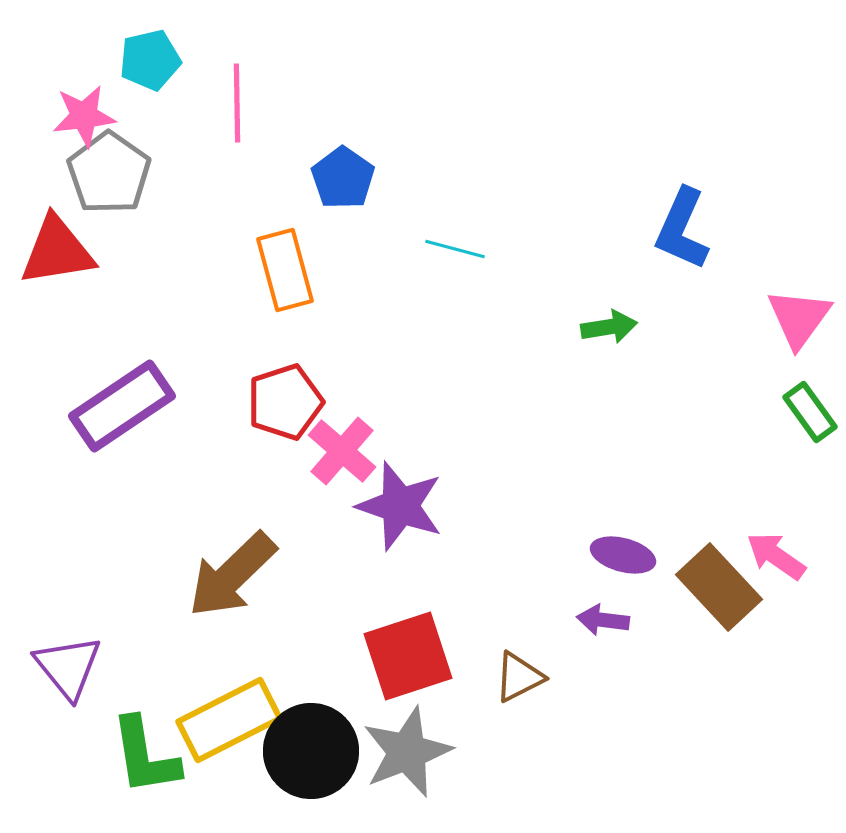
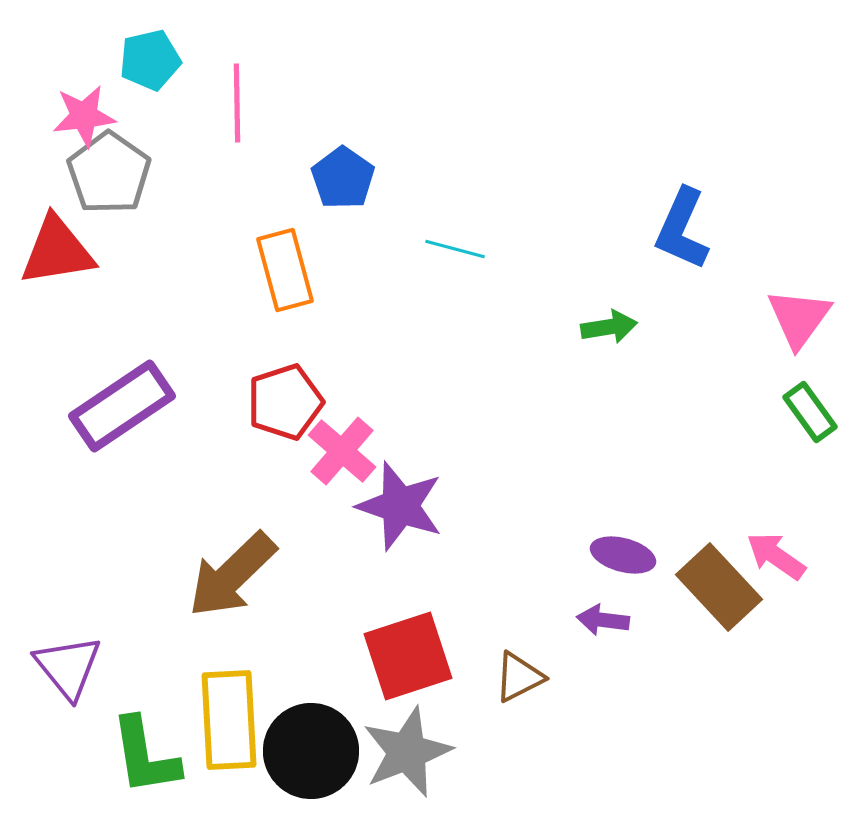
yellow rectangle: rotated 66 degrees counterclockwise
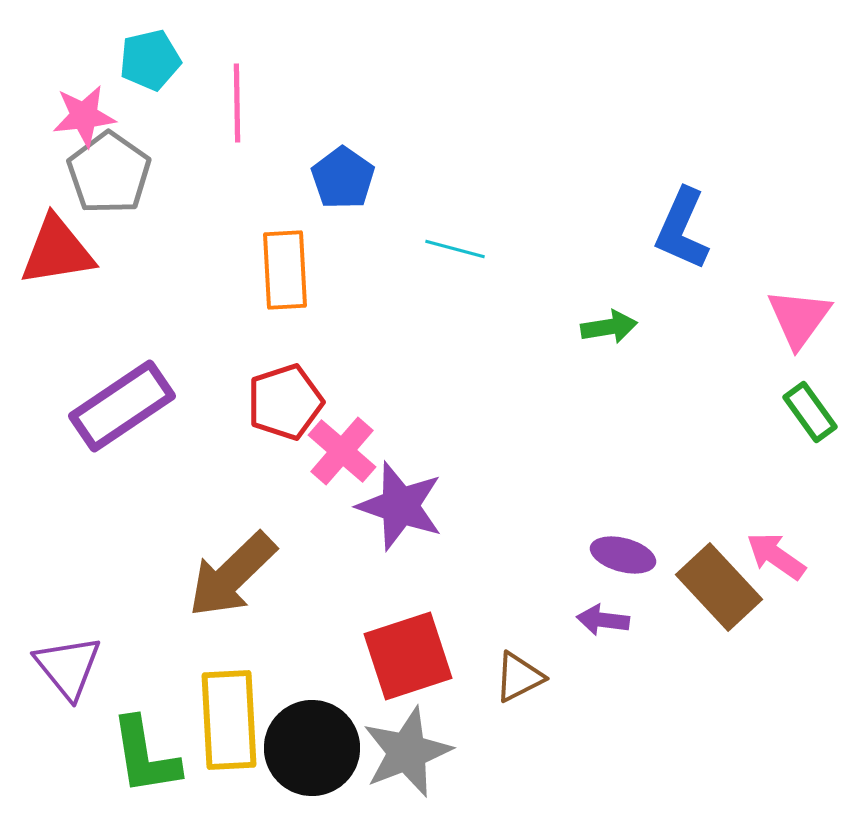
orange rectangle: rotated 12 degrees clockwise
black circle: moved 1 px right, 3 px up
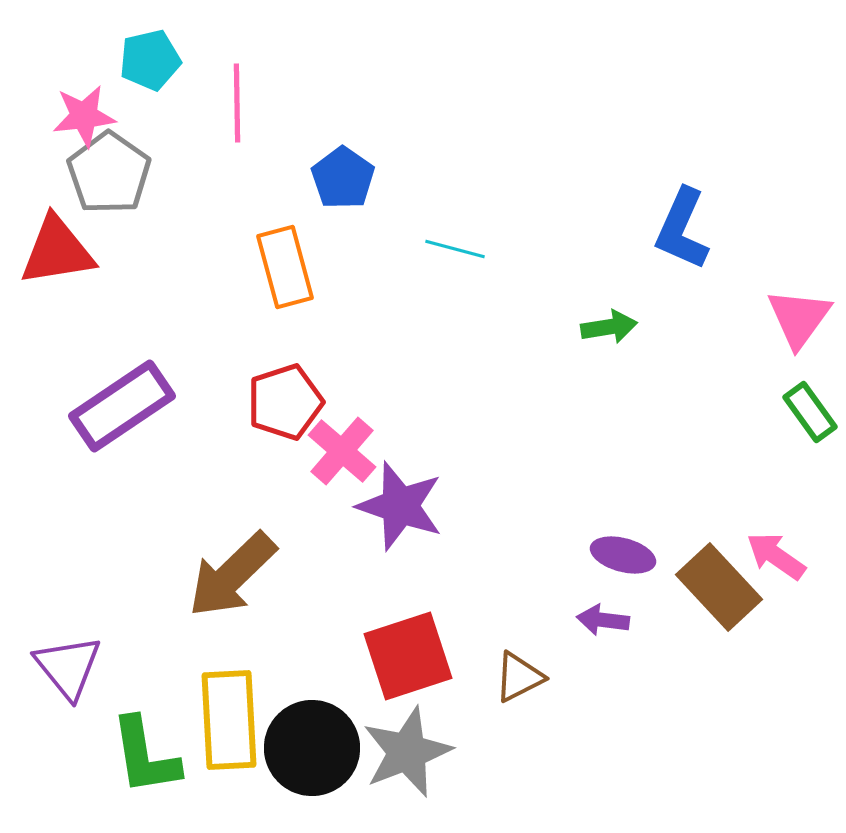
orange rectangle: moved 3 px up; rotated 12 degrees counterclockwise
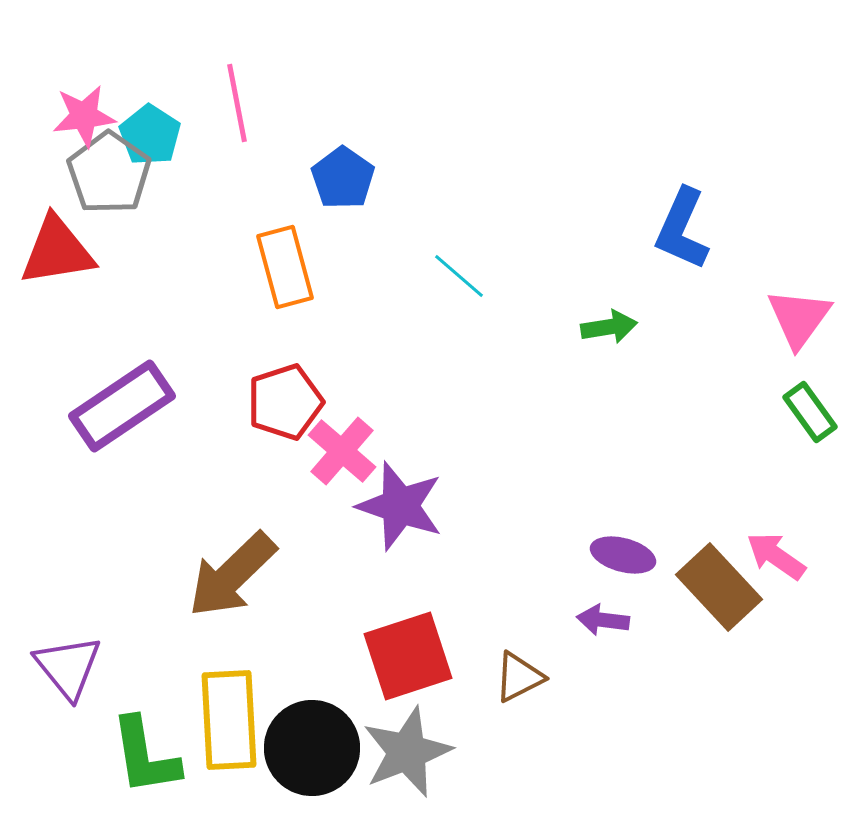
cyan pentagon: moved 75 px down; rotated 26 degrees counterclockwise
pink line: rotated 10 degrees counterclockwise
cyan line: moved 4 px right, 27 px down; rotated 26 degrees clockwise
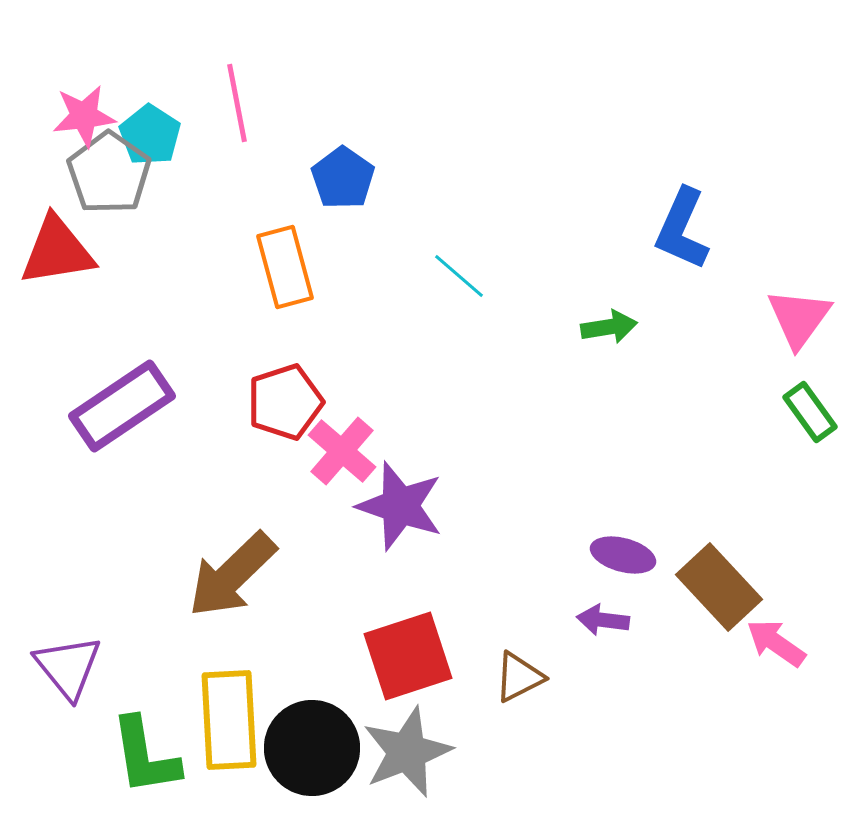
pink arrow: moved 87 px down
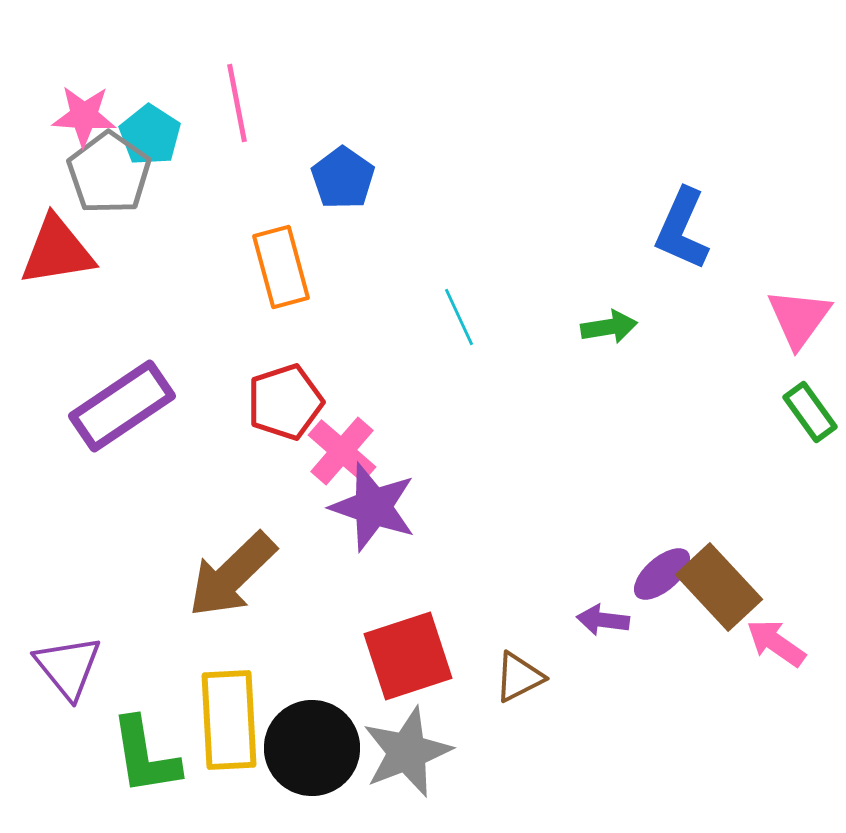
pink star: rotated 10 degrees clockwise
orange rectangle: moved 4 px left
cyan line: moved 41 px down; rotated 24 degrees clockwise
purple star: moved 27 px left, 1 px down
purple ellipse: moved 39 px right, 19 px down; rotated 56 degrees counterclockwise
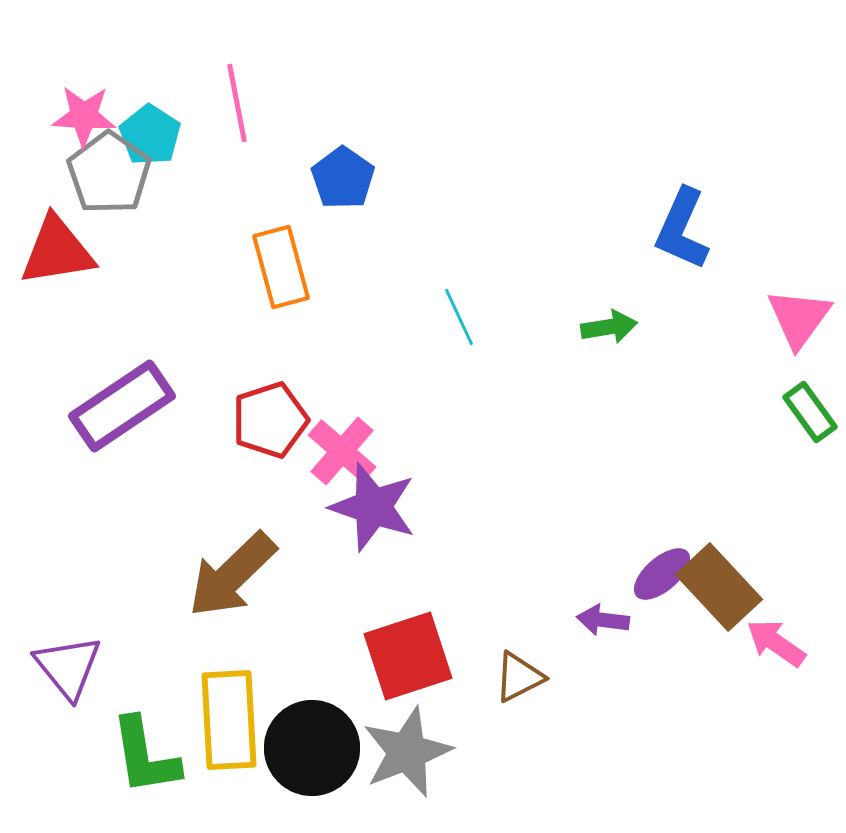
red pentagon: moved 15 px left, 18 px down
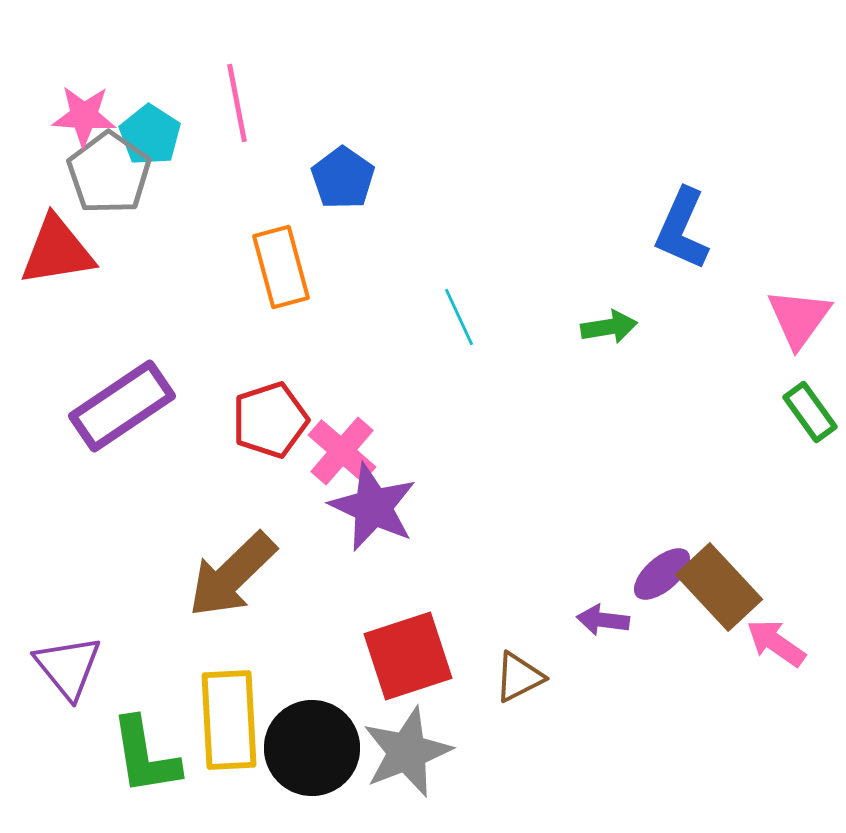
purple star: rotated 6 degrees clockwise
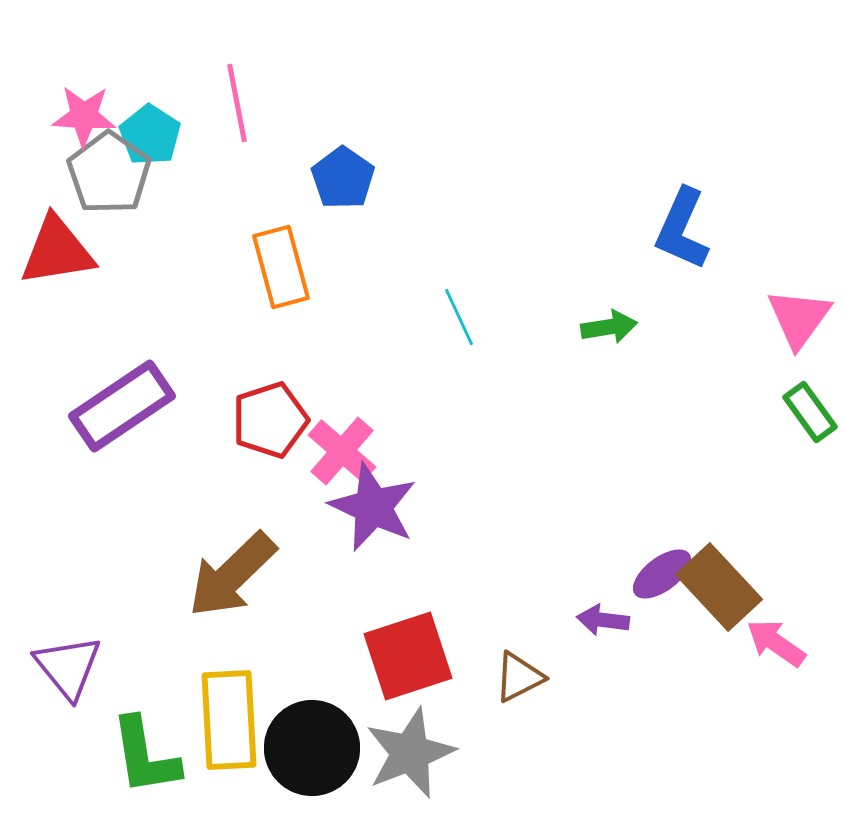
purple ellipse: rotated 4 degrees clockwise
gray star: moved 3 px right, 1 px down
